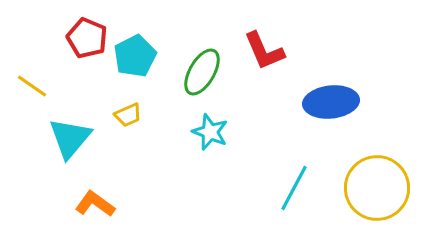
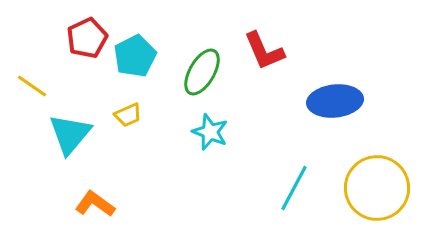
red pentagon: rotated 24 degrees clockwise
blue ellipse: moved 4 px right, 1 px up
cyan triangle: moved 4 px up
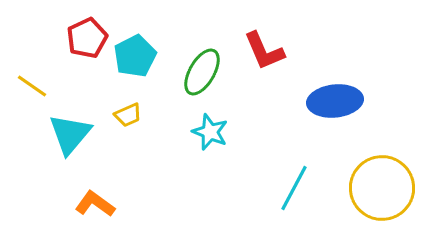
yellow circle: moved 5 px right
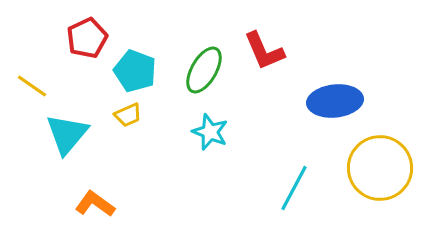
cyan pentagon: moved 15 px down; rotated 24 degrees counterclockwise
green ellipse: moved 2 px right, 2 px up
cyan triangle: moved 3 px left
yellow circle: moved 2 px left, 20 px up
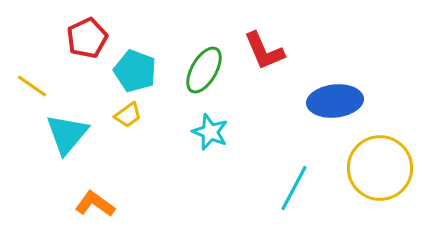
yellow trapezoid: rotated 12 degrees counterclockwise
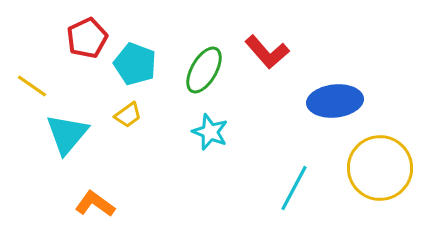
red L-shape: moved 3 px right, 1 px down; rotated 18 degrees counterclockwise
cyan pentagon: moved 7 px up
